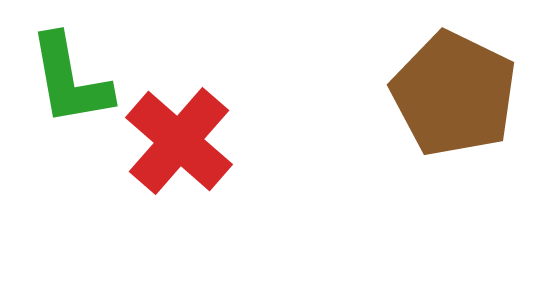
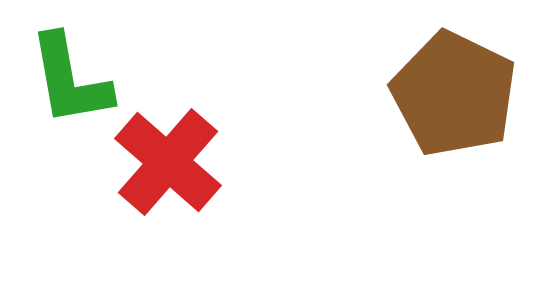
red cross: moved 11 px left, 21 px down
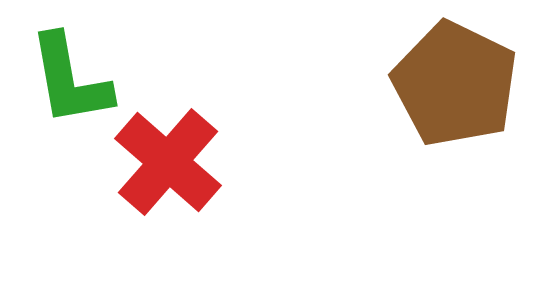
brown pentagon: moved 1 px right, 10 px up
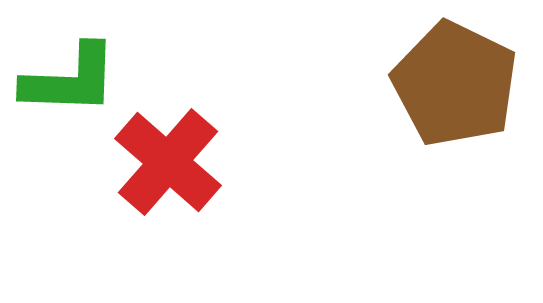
green L-shape: rotated 78 degrees counterclockwise
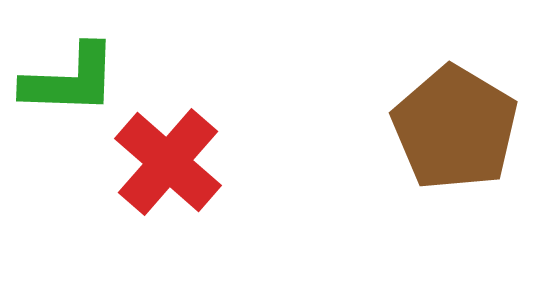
brown pentagon: moved 44 px down; rotated 5 degrees clockwise
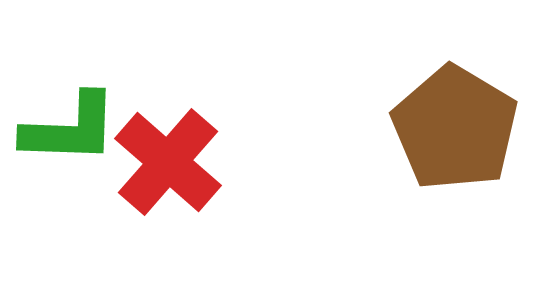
green L-shape: moved 49 px down
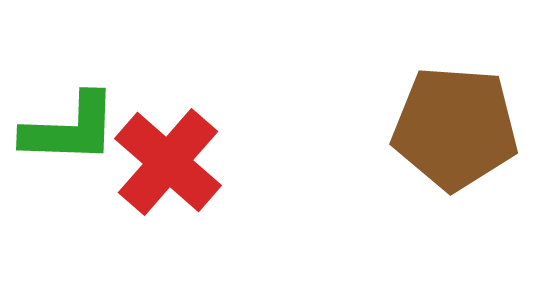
brown pentagon: rotated 27 degrees counterclockwise
